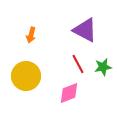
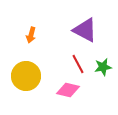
pink diamond: moved 1 px left, 3 px up; rotated 35 degrees clockwise
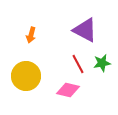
green star: moved 1 px left, 4 px up
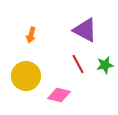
green star: moved 3 px right, 2 px down
pink diamond: moved 9 px left, 5 px down
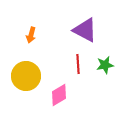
red line: rotated 24 degrees clockwise
pink diamond: rotated 45 degrees counterclockwise
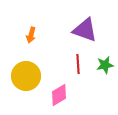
purple triangle: rotated 8 degrees counterclockwise
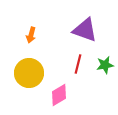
red line: rotated 18 degrees clockwise
yellow circle: moved 3 px right, 3 px up
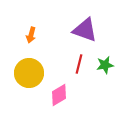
red line: moved 1 px right
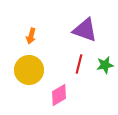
orange arrow: moved 1 px down
yellow circle: moved 3 px up
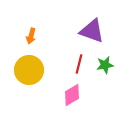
purple triangle: moved 7 px right, 1 px down
pink diamond: moved 13 px right
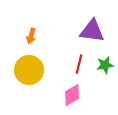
purple triangle: rotated 12 degrees counterclockwise
